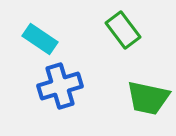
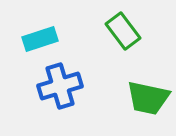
green rectangle: moved 1 px down
cyan rectangle: rotated 52 degrees counterclockwise
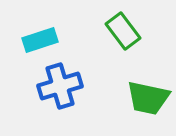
cyan rectangle: moved 1 px down
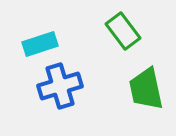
cyan rectangle: moved 4 px down
green trapezoid: moved 2 px left, 9 px up; rotated 66 degrees clockwise
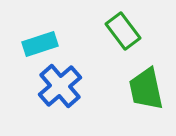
blue cross: rotated 24 degrees counterclockwise
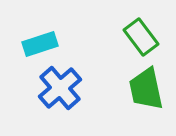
green rectangle: moved 18 px right, 6 px down
blue cross: moved 2 px down
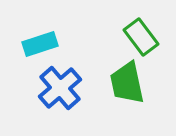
green trapezoid: moved 19 px left, 6 px up
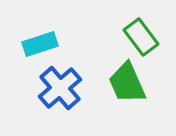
green trapezoid: rotated 12 degrees counterclockwise
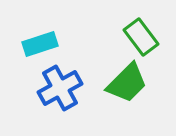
green trapezoid: rotated 111 degrees counterclockwise
blue cross: rotated 12 degrees clockwise
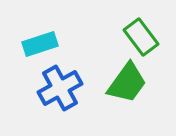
green trapezoid: rotated 9 degrees counterclockwise
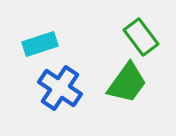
blue cross: rotated 27 degrees counterclockwise
